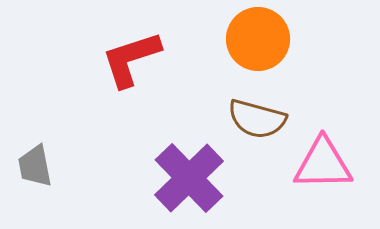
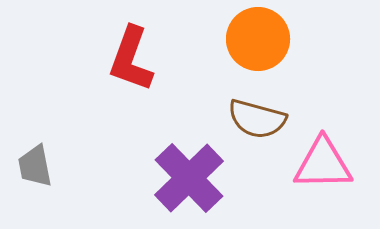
red L-shape: rotated 52 degrees counterclockwise
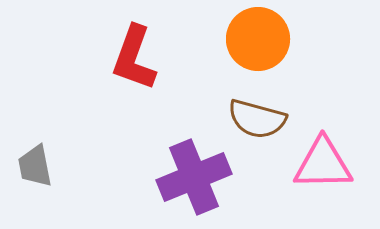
red L-shape: moved 3 px right, 1 px up
purple cross: moved 5 px right, 1 px up; rotated 22 degrees clockwise
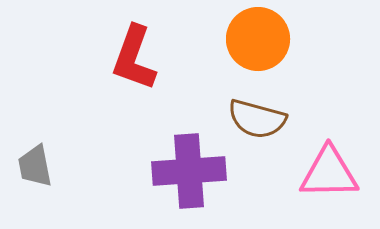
pink triangle: moved 6 px right, 9 px down
purple cross: moved 5 px left, 6 px up; rotated 18 degrees clockwise
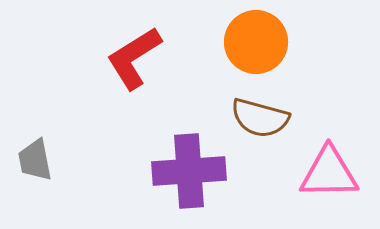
orange circle: moved 2 px left, 3 px down
red L-shape: rotated 38 degrees clockwise
brown semicircle: moved 3 px right, 1 px up
gray trapezoid: moved 6 px up
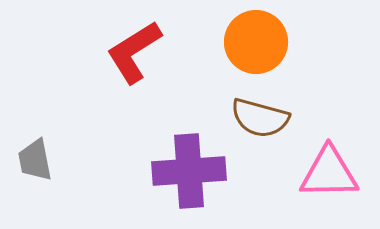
red L-shape: moved 6 px up
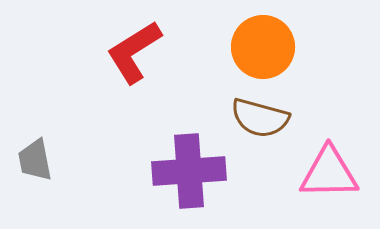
orange circle: moved 7 px right, 5 px down
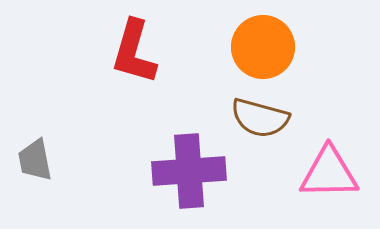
red L-shape: rotated 42 degrees counterclockwise
